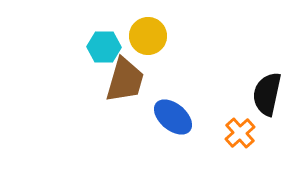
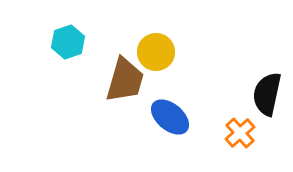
yellow circle: moved 8 px right, 16 px down
cyan hexagon: moved 36 px left, 5 px up; rotated 20 degrees counterclockwise
blue ellipse: moved 3 px left
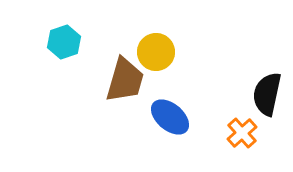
cyan hexagon: moved 4 px left
orange cross: moved 2 px right
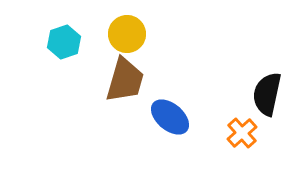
yellow circle: moved 29 px left, 18 px up
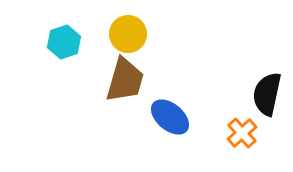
yellow circle: moved 1 px right
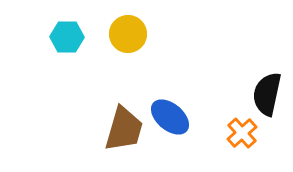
cyan hexagon: moved 3 px right, 5 px up; rotated 20 degrees clockwise
brown trapezoid: moved 1 px left, 49 px down
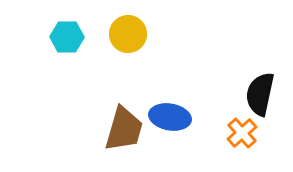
black semicircle: moved 7 px left
blue ellipse: rotated 30 degrees counterclockwise
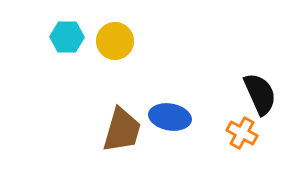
yellow circle: moved 13 px left, 7 px down
black semicircle: rotated 144 degrees clockwise
brown trapezoid: moved 2 px left, 1 px down
orange cross: rotated 20 degrees counterclockwise
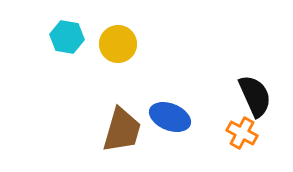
cyan hexagon: rotated 8 degrees clockwise
yellow circle: moved 3 px right, 3 px down
black semicircle: moved 5 px left, 2 px down
blue ellipse: rotated 12 degrees clockwise
